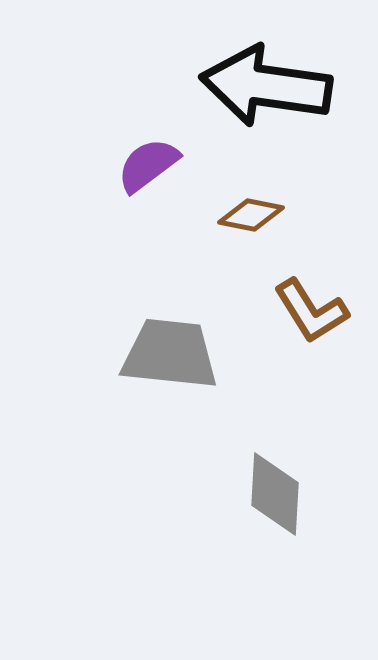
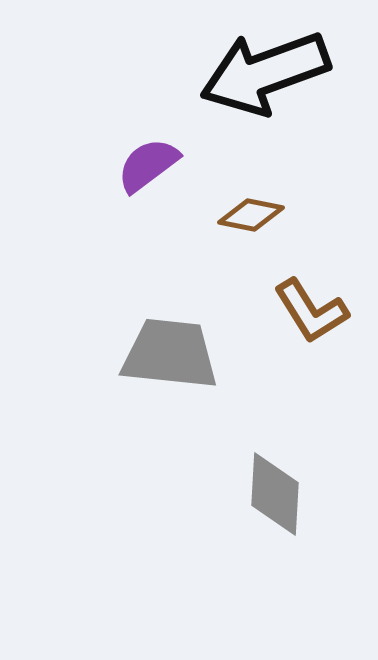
black arrow: moved 1 px left, 13 px up; rotated 28 degrees counterclockwise
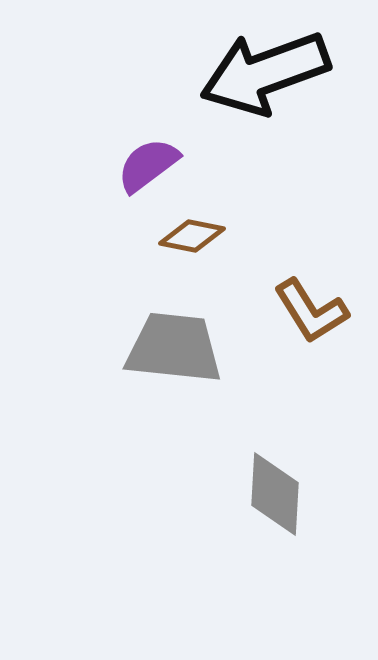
brown diamond: moved 59 px left, 21 px down
gray trapezoid: moved 4 px right, 6 px up
